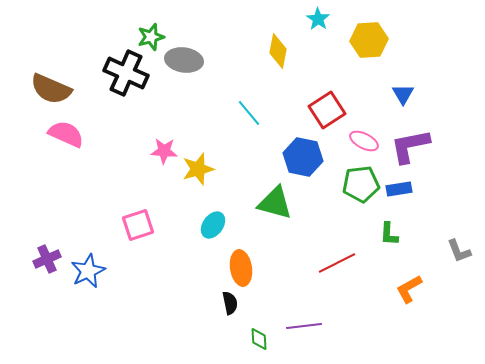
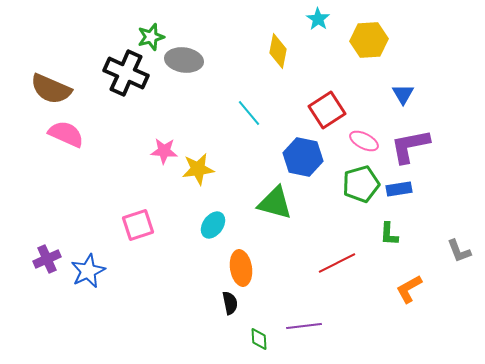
yellow star: rotated 8 degrees clockwise
green pentagon: rotated 9 degrees counterclockwise
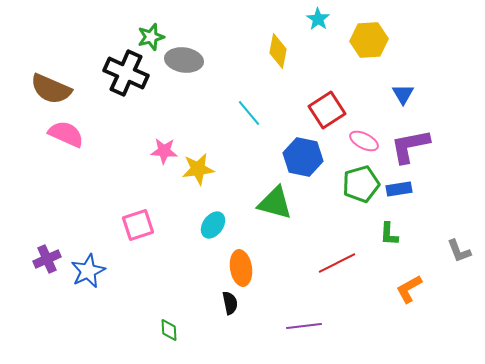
green diamond: moved 90 px left, 9 px up
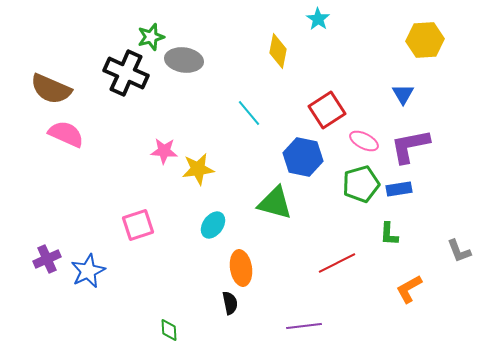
yellow hexagon: moved 56 px right
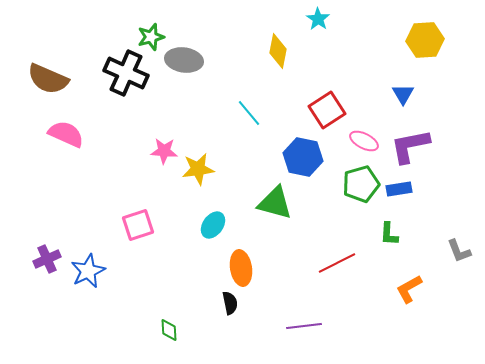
brown semicircle: moved 3 px left, 10 px up
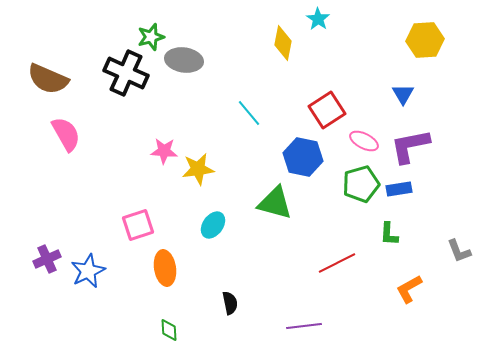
yellow diamond: moved 5 px right, 8 px up
pink semicircle: rotated 36 degrees clockwise
orange ellipse: moved 76 px left
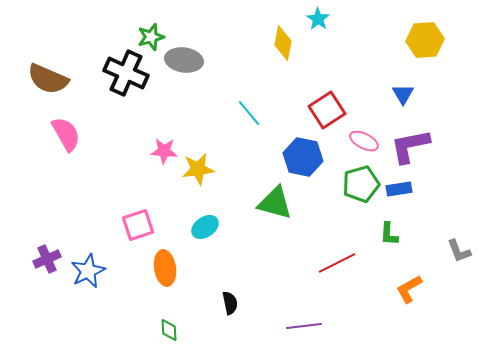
cyan ellipse: moved 8 px left, 2 px down; rotated 20 degrees clockwise
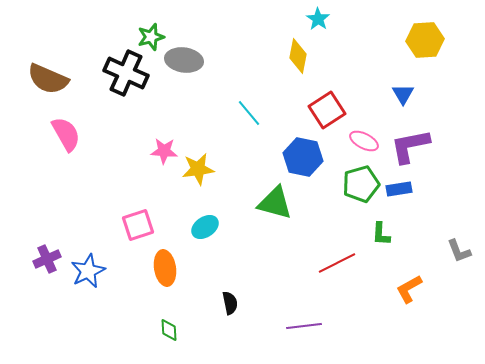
yellow diamond: moved 15 px right, 13 px down
green L-shape: moved 8 px left
